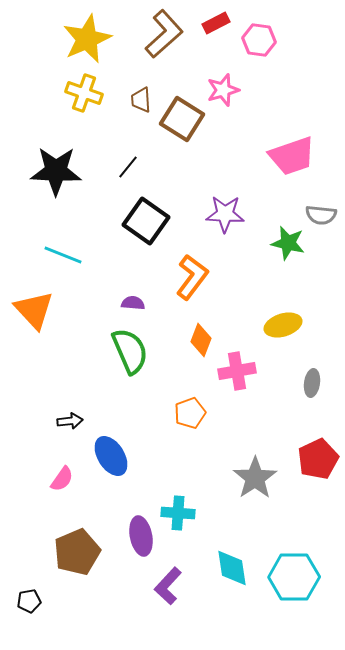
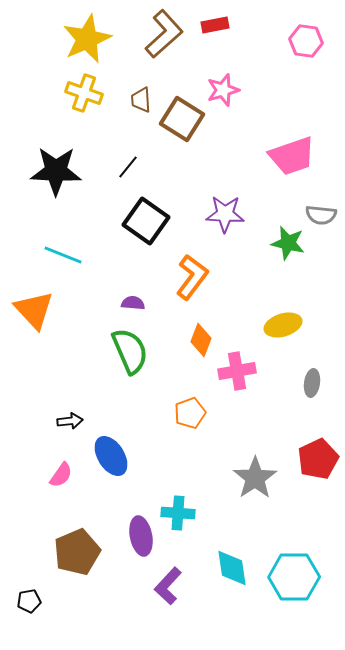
red rectangle: moved 1 px left, 2 px down; rotated 16 degrees clockwise
pink hexagon: moved 47 px right, 1 px down
pink semicircle: moved 1 px left, 4 px up
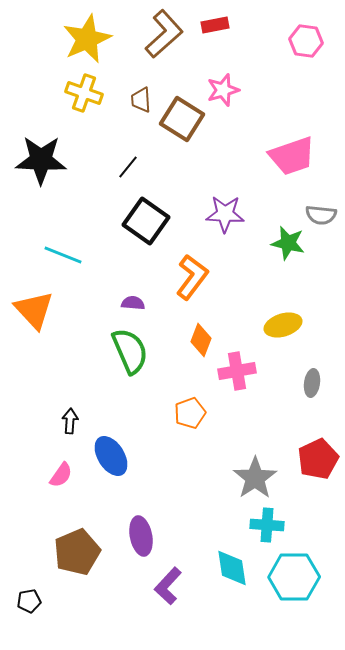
black star: moved 15 px left, 11 px up
black arrow: rotated 80 degrees counterclockwise
cyan cross: moved 89 px right, 12 px down
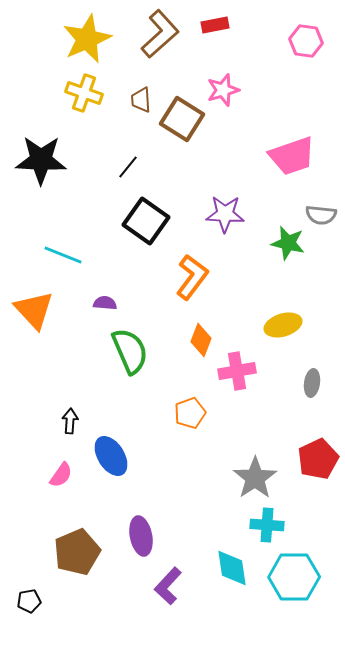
brown L-shape: moved 4 px left
purple semicircle: moved 28 px left
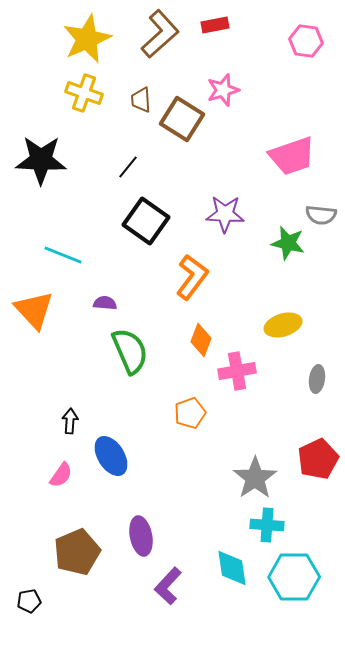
gray ellipse: moved 5 px right, 4 px up
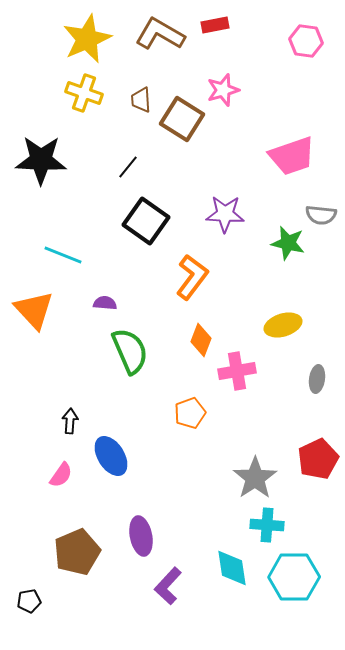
brown L-shape: rotated 108 degrees counterclockwise
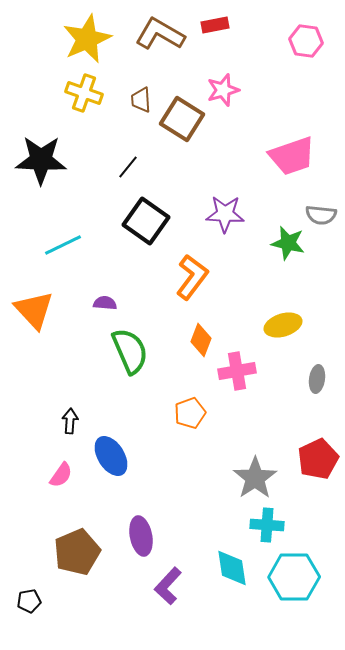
cyan line: moved 10 px up; rotated 48 degrees counterclockwise
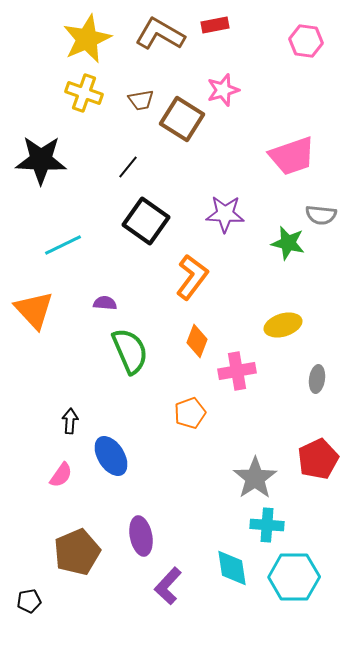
brown trapezoid: rotated 96 degrees counterclockwise
orange diamond: moved 4 px left, 1 px down
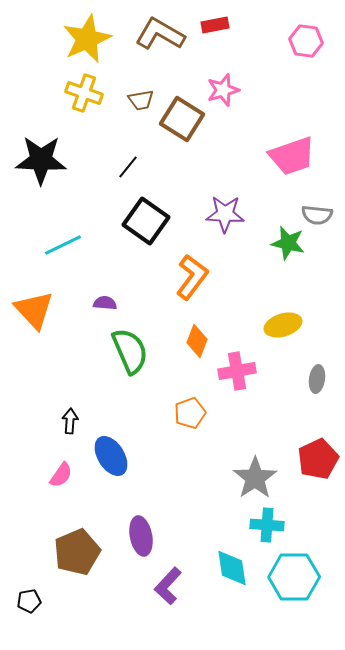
gray semicircle: moved 4 px left
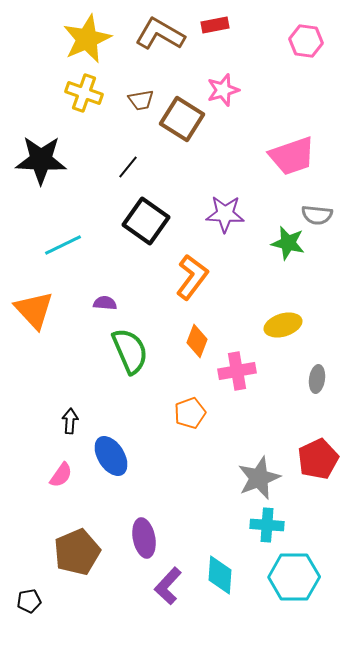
gray star: moved 4 px right; rotated 12 degrees clockwise
purple ellipse: moved 3 px right, 2 px down
cyan diamond: moved 12 px left, 7 px down; rotated 12 degrees clockwise
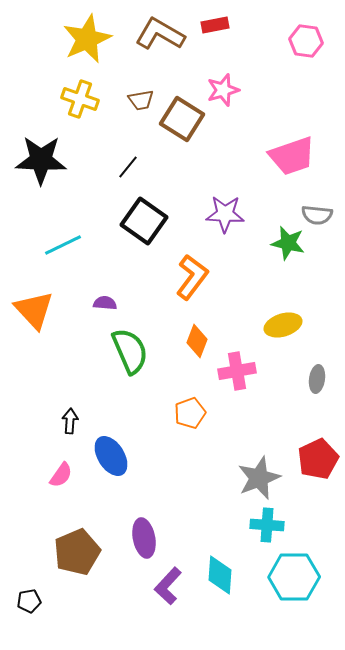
yellow cross: moved 4 px left, 6 px down
black square: moved 2 px left
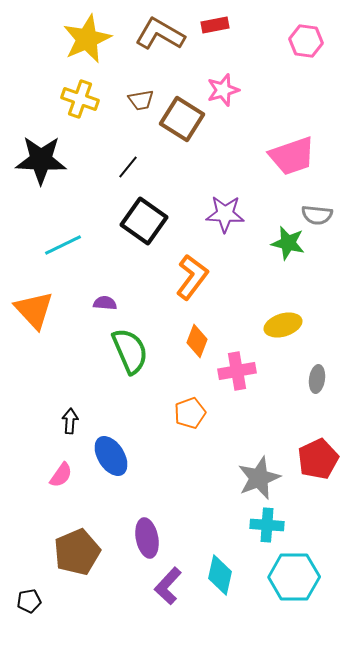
purple ellipse: moved 3 px right
cyan diamond: rotated 9 degrees clockwise
